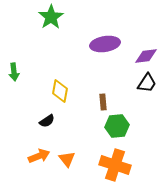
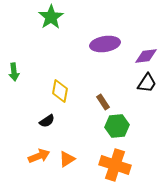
brown rectangle: rotated 28 degrees counterclockwise
orange triangle: rotated 36 degrees clockwise
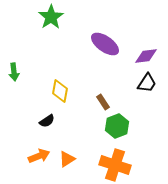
purple ellipse: rotated 44 degrees clockwise
green hexagon: rotated 15 degrees counterclockwise
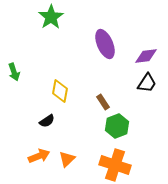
purple ellipse: rotated 32 degrees clockwise
green arrow: rotated 12 degrees counterclockwise
orange triangle: rotated 12 degrees counterclockwise
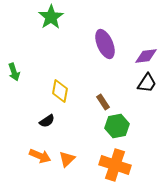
green hexagon: rotated 10 degrees clockwise
orange arrow: moved 1 px right; rotated 45 degrees clockwise
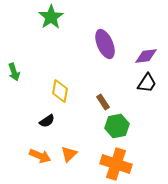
orange triangle: moved 2 px right, 5 px up
orange cross: moved 1 px right, 1 px up
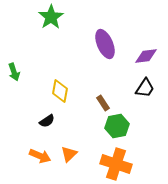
black trapezoid: moved 2 px left, 5 px down
brown rectangle: moved 1 px down
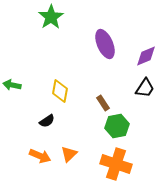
purple diamond: rotated 15 degrees counterclockwise
green arrow: moved 2 px left, 13 px down; rotated 120 degrees clockwise
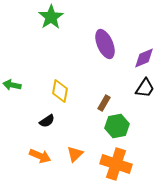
purple diamond: moved 2 px left, 2 px down
brown rectangle: moved 1 px right; rotated 63 degrees clockwise
orange triangle: moved 6 px right
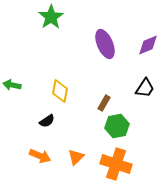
purple diamond: moved 4 px right, 13 px up
orange triangle: moved 1 px right, 3 px down
